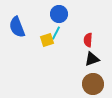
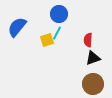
blue semicircle: rotated 60 degrees clockwise
cyan line: moved 1 px right
black triangle: moved 1 px right, 1 px up
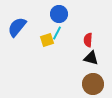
black triangle: moved 2 px left; rotated 35 degrees clockwise
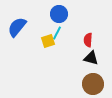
yellow square: moved 1 px right, 1 px down
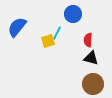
blue circle: moved 14 px right
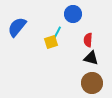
yellow square: moved 3 px right, 1 px down
brown circle: moved 1 px left, 1 px up
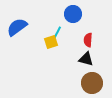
blue semicircle: rotated 15 degrees clockwise
black triangle: moved 5 px left, 1 px down
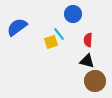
cyan line: moved 2 px right, 1 px down; rotated 64 degrees counterclockwise
black triangle: moved 1 px right, 2 px down
brown circle: moved 3 px right, 2 px up
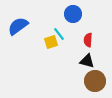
blue semicircle: moved 1 px right, 1 px up
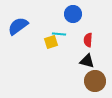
cyan line: rotated 48 degrees counterclockwise
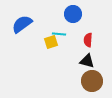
blue semicircle: moved 4 px right, 2 px up
brown circle: moved 3 px left
